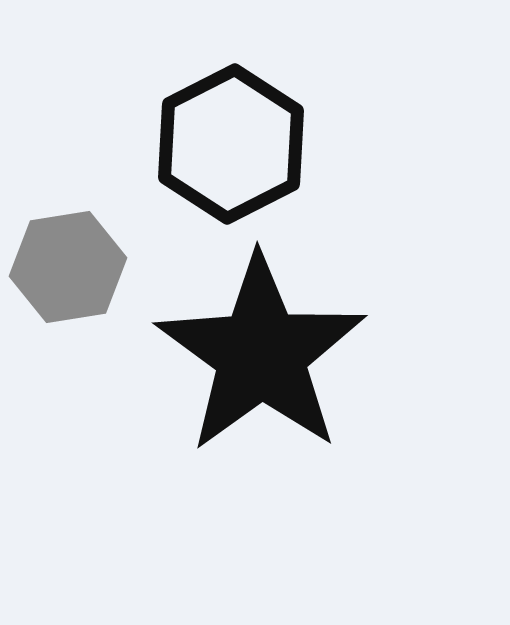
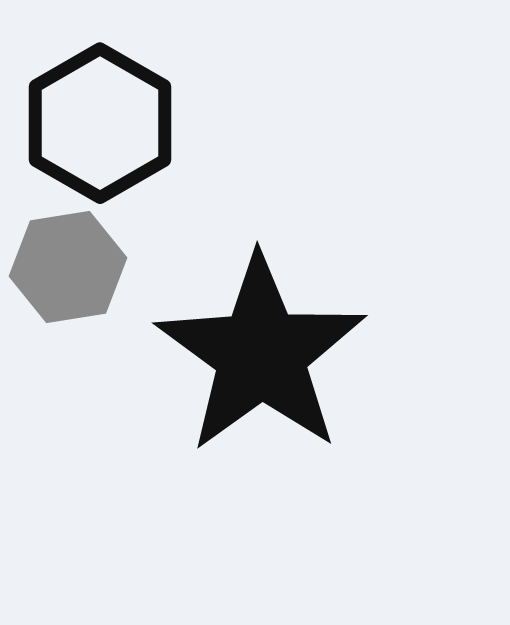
black hexagon: moved 131 px left, 21 px up; rotated 3 degrees counterclockwise
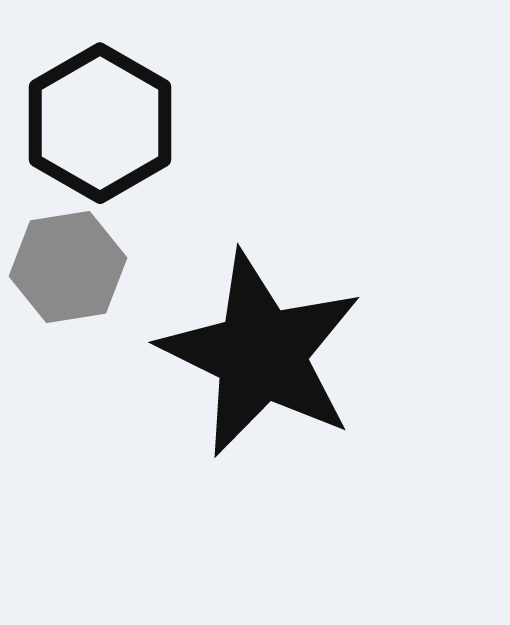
black star: rotated 10 degrees counterclockwise
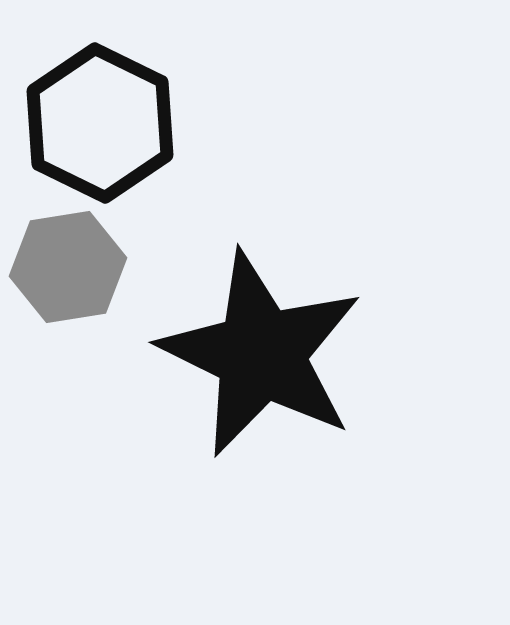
black hexagon: rotated 4 degrees counterclockwise
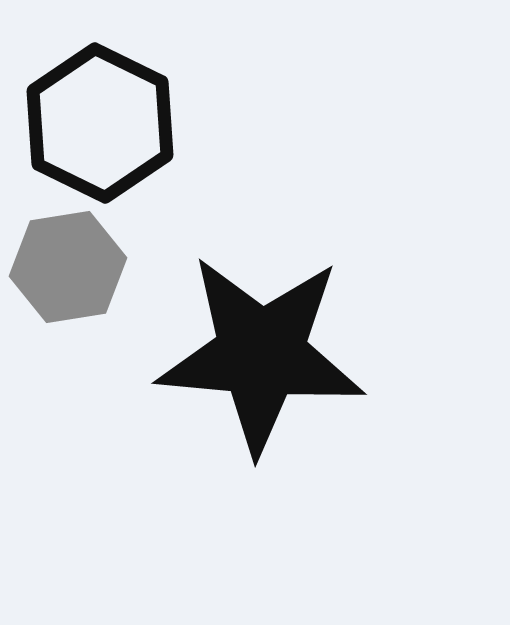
black star: rotated 21 degrees counterclockwise
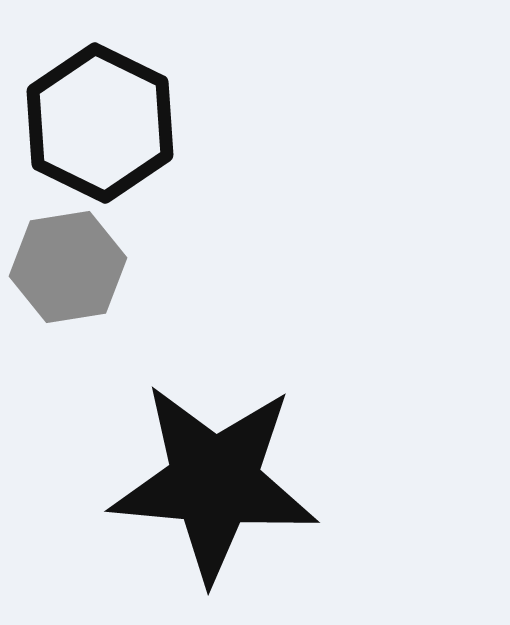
black star: moved 47 px left, 128 px down
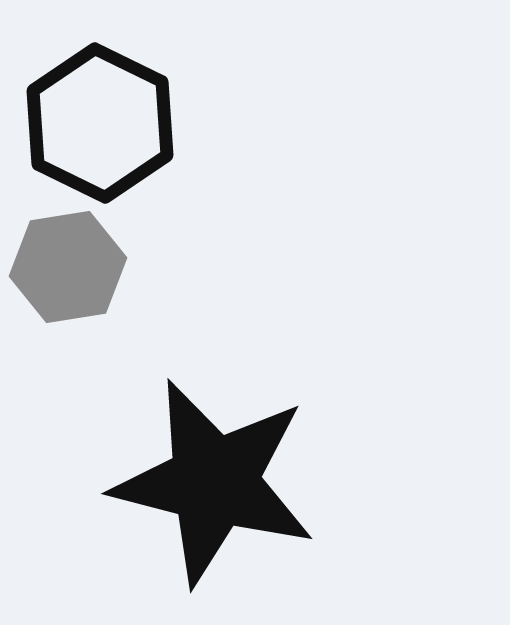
black star: rotated 9 degrees clockwise
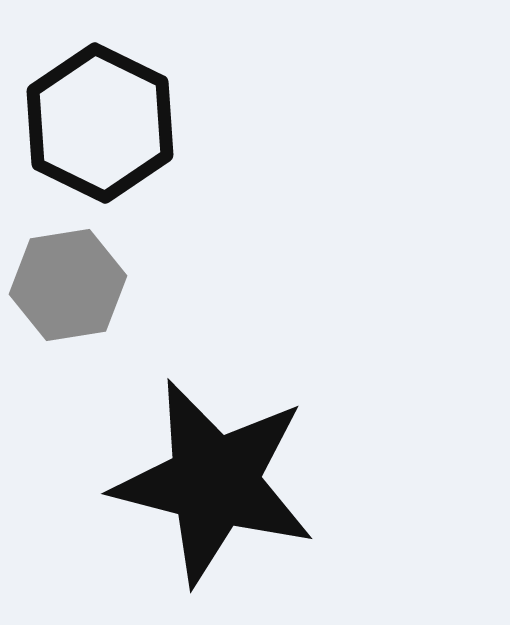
gray hexagon: moved 18 px down
